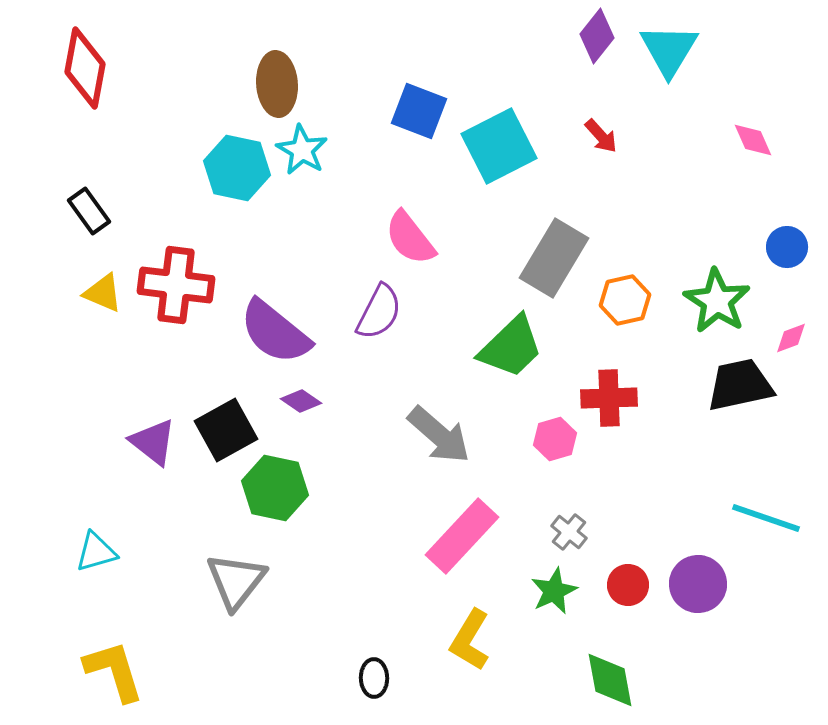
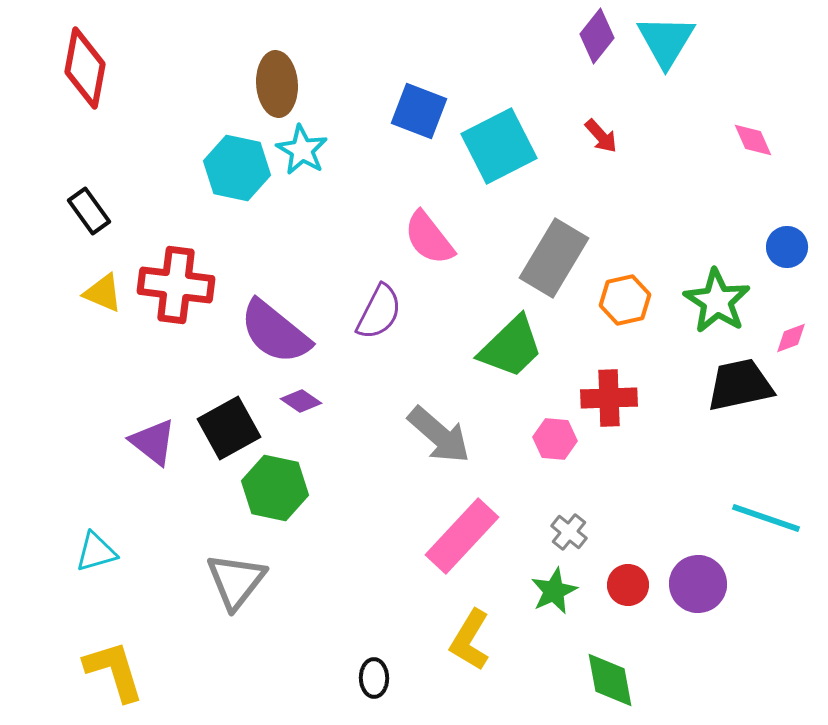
cyan triangle at (669, 50): moved 3 px left, 9 px up
pink semicircle at (410, 238): moved 19 px right
black square at (226, 430): moved 3 px right, 2 px up
pink hexagon at (555, 439): rotated 21 degrees clockwise
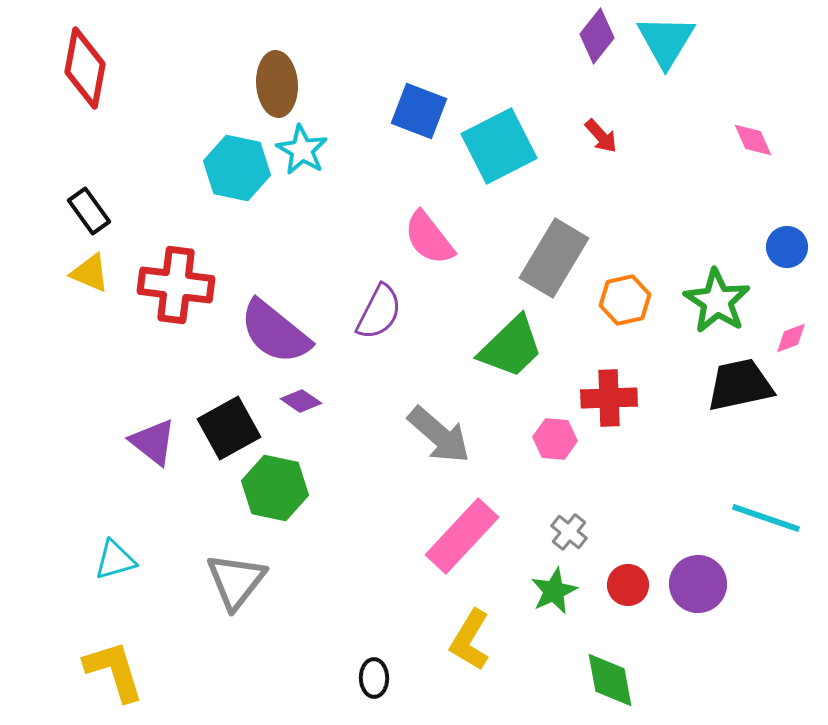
yellow triangle at (103, 293): moved 13 px left, 20 px up
cyan triangle at (96, 552): moved 19 px right, 8 px down
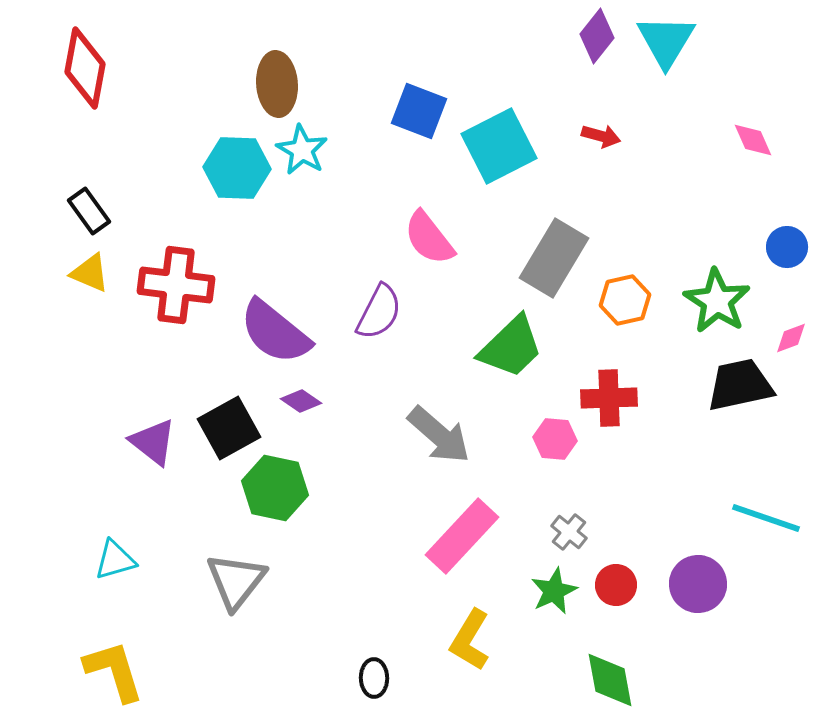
red arrow at (601, 136): rotated 33 degrees counterclockwise
cyan hexagon at (237, 168): rotated 10 degrees counterclockwise
red circle at (628, 585): moved 12 px left
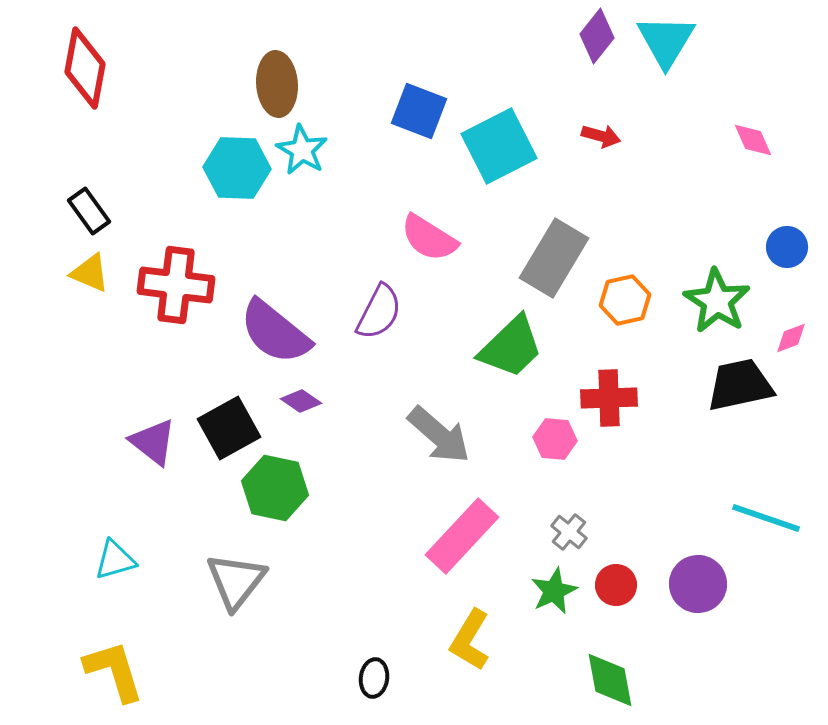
pink semicircle at (429, 238): rotated 20 degrees counterclockwise
black ellipse at (374, 678): rotated 9 degrees clockwise
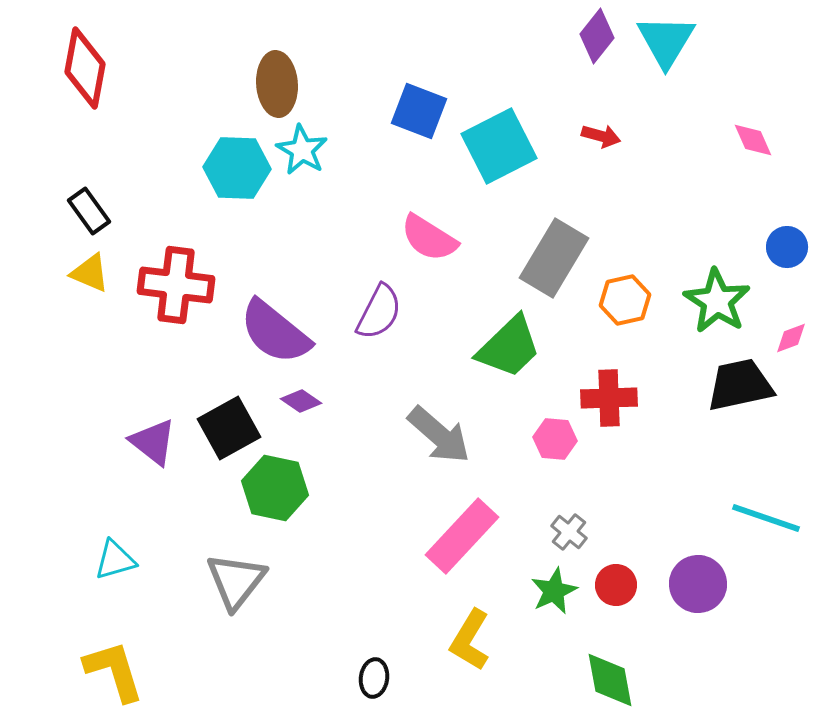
green trapezoid at (511, 347): moved 2 px left
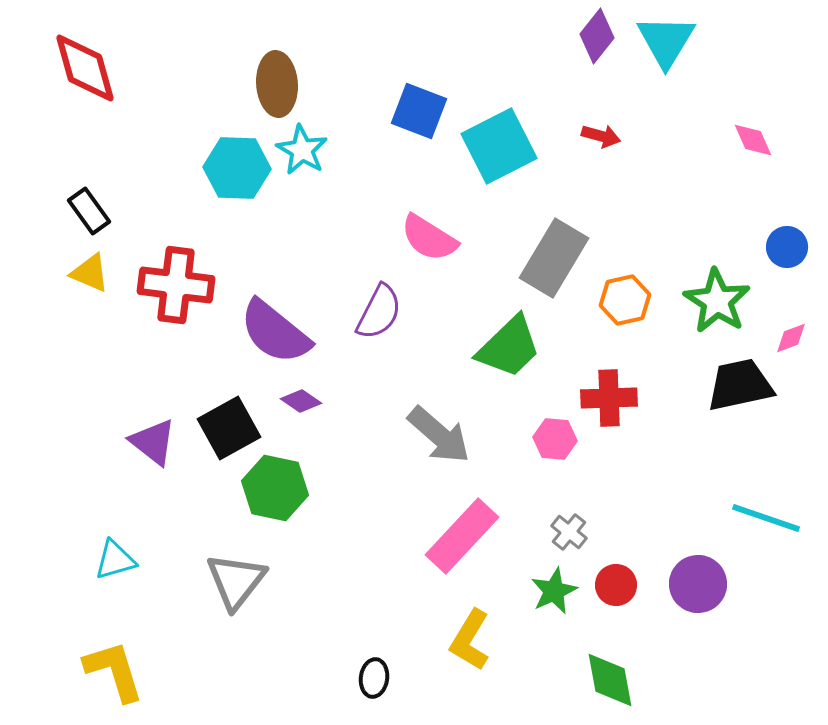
red diamond at (85, 68): rotated 26 degrees counterclockwise
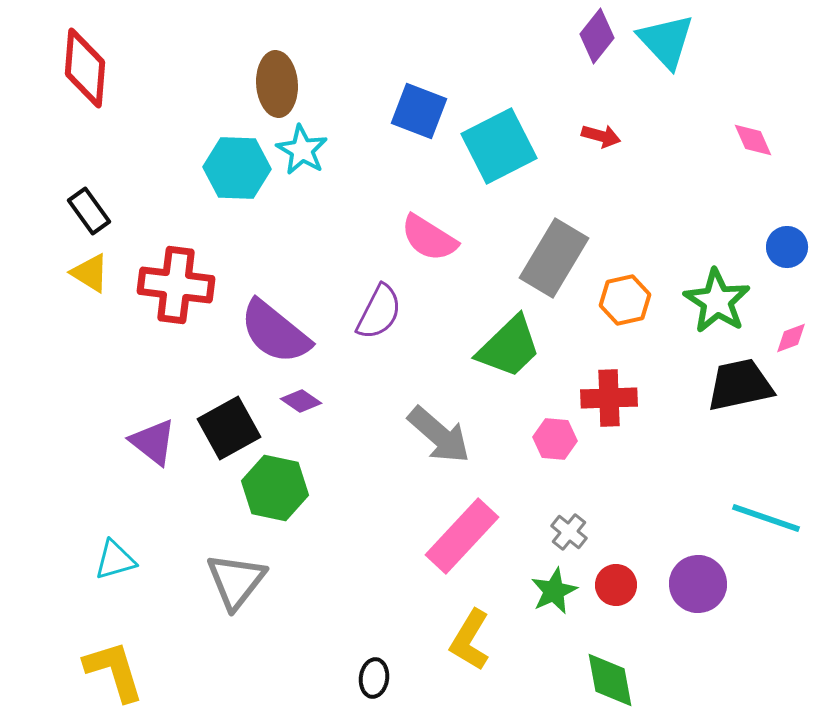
cyan triangle at (666, 41): rotated 14 degrees counterclockwise
red diamond at (85, 68): rotated 20 degrees clockwise
yellow triangle at (90, 273): rotated 9 degrees clockwise
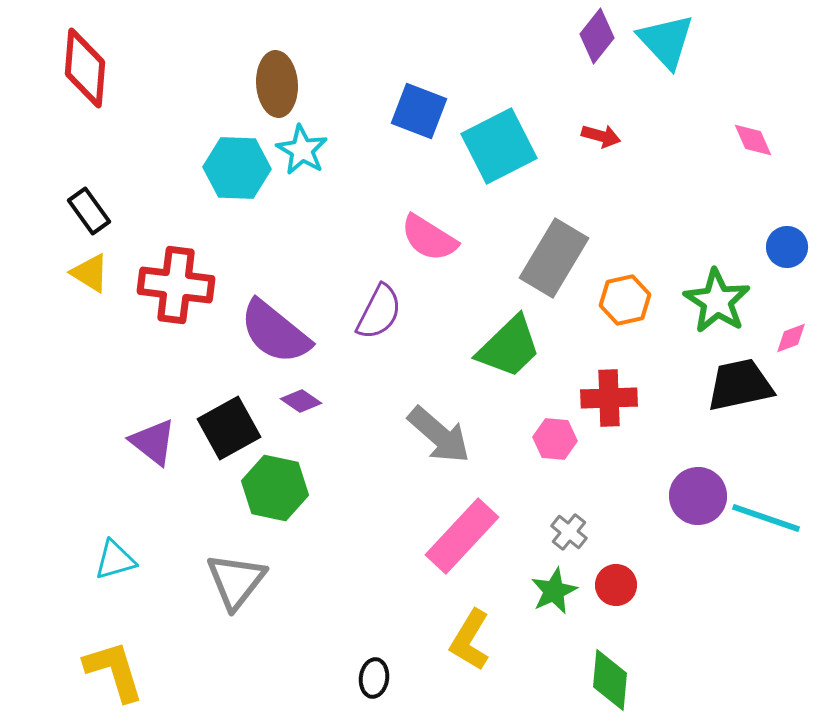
purple circle at (698, 584): moved 88 px up
green diamond at (610, 680): rotated 16 degrees clockwise
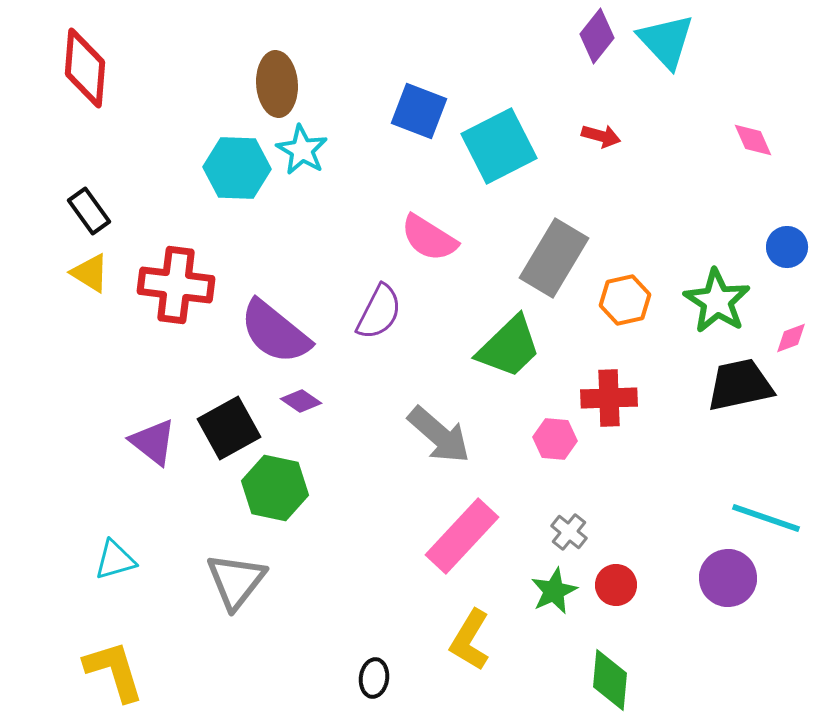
purple circle at (698, 496): moved 30 px right, 82 px down
